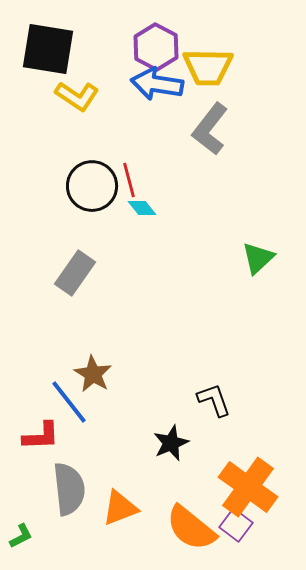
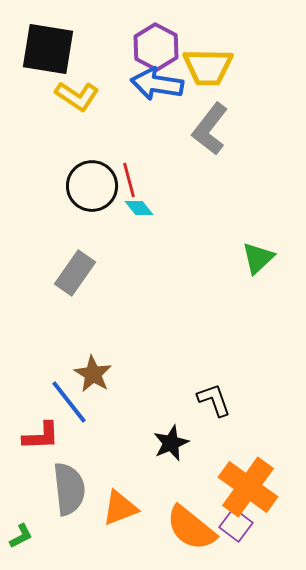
cyan diamond: moved 3 px left
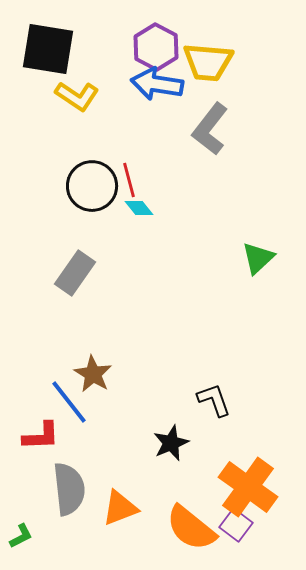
yellow trapezoid: moved 5 px up; rotated 4 degrees clockwise
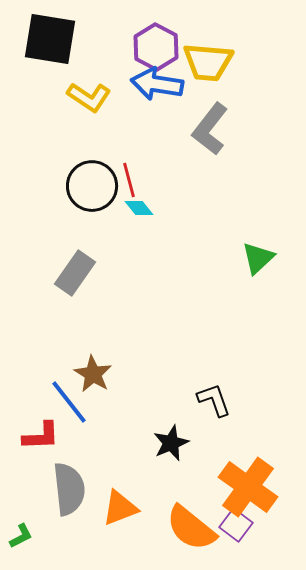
black square: moved 2 px right, 10 px up
yellow L-shape: moved 12 px right, 1 px down
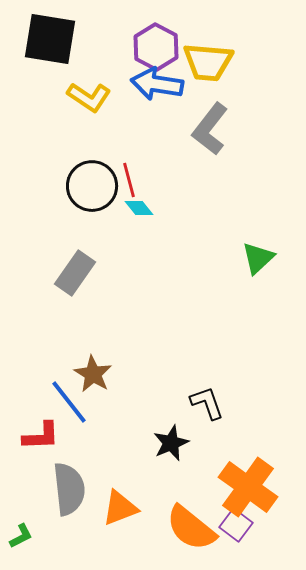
black L-shape: moved 7 px left, 3 px down
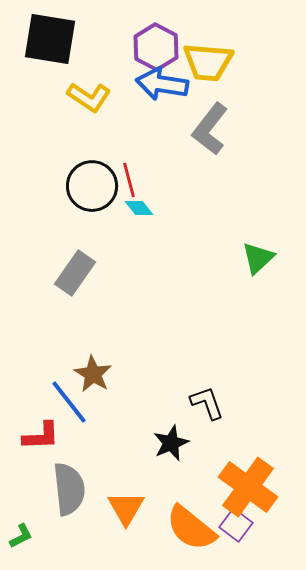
blue arrow: moved 5 px right
orange triangle: moved 6 px right; rotated 39 degrees counterclockwise
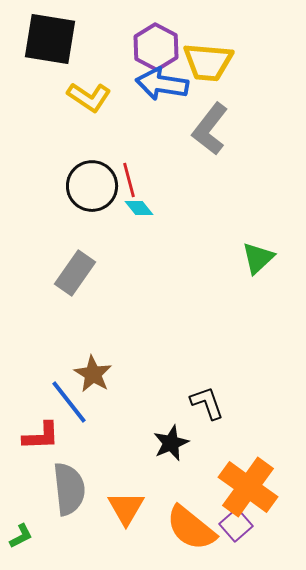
purple square: rotated 12 degrees clockwise
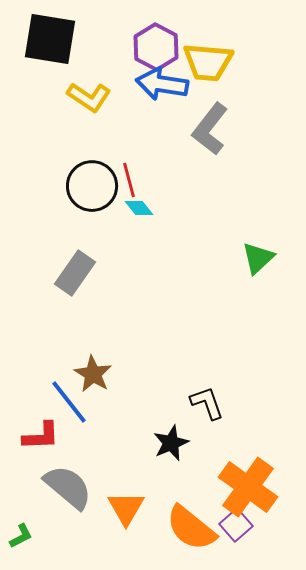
gray semicircle: moved 1 px left, 2 px up; rotated 44 degrees counterclockwise
